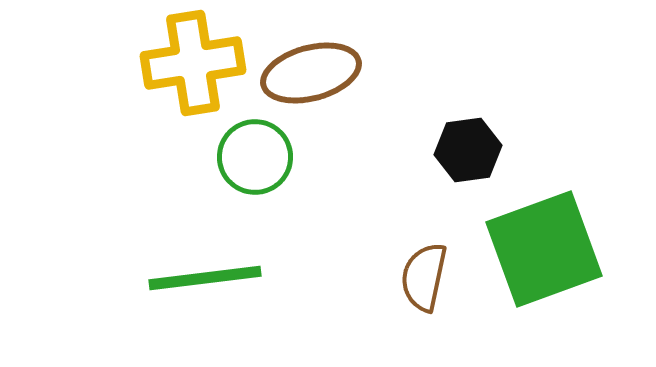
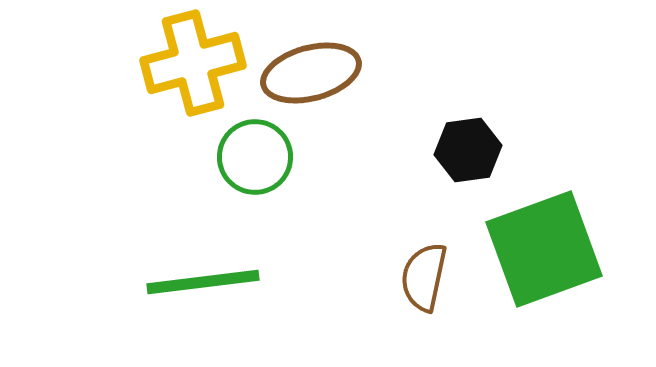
yellow cross: rotated 6 degrees counterclockwise
green line: moved 2 px left, 4 px down
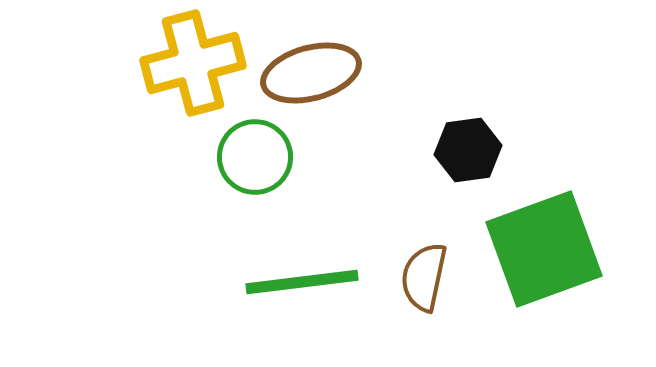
green line: moved 99 px right
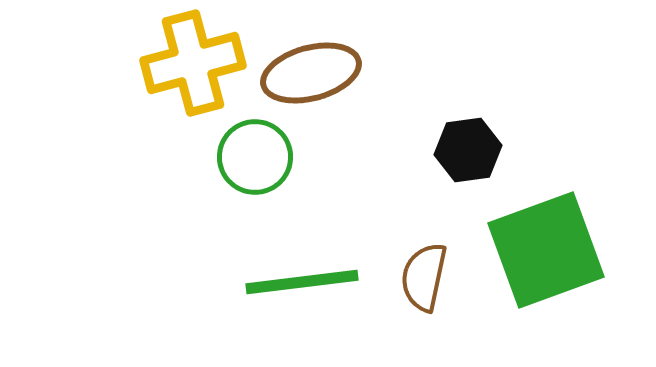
green square: moved 2 px right, 1 px down
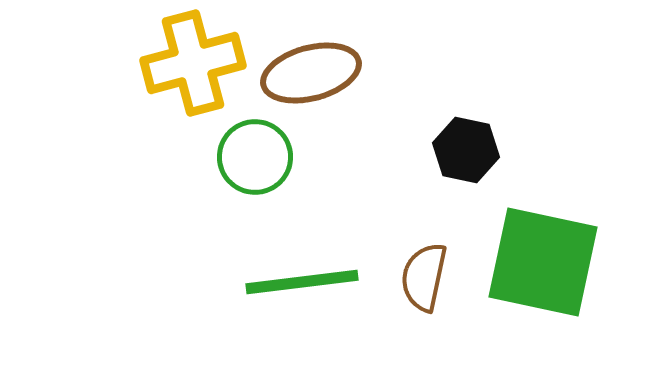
black hexagon: moved 2 px left; rotated 20 degrees clockwise
green square: moved 3 px left, 12 px down; rotated 32 degrees clockwise
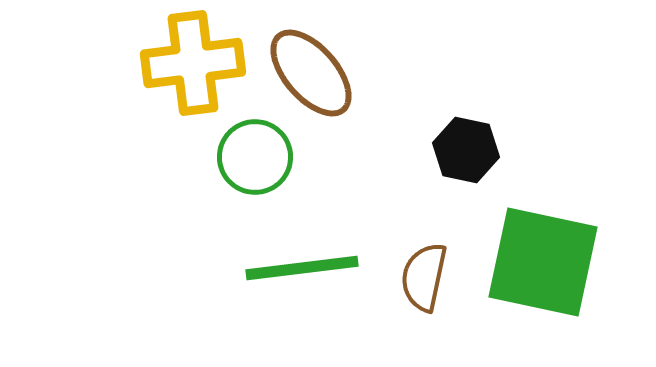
yellow cross: rotated 8 degrees clockwise
brown ellipse: rotated 64 degrees clockwise
green line: moved 14 px up
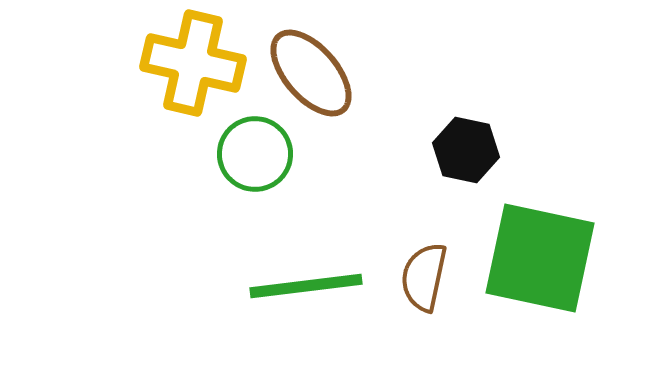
yellow cross: rotated 20 degrees clockwise
green circle: moved 3 px up
green square: moved 3 px left, 4 px up
green line: moved 4 px right, 18 px down
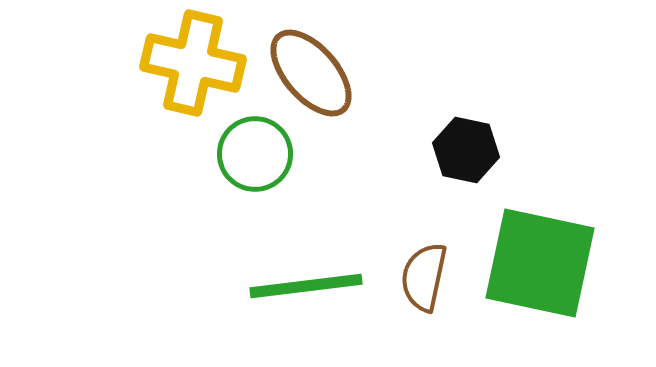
green square: moved 5 px down
